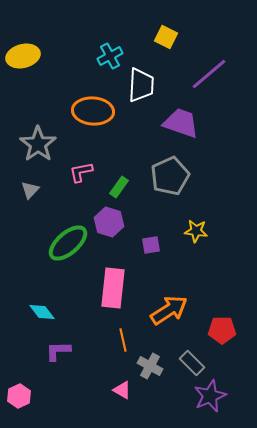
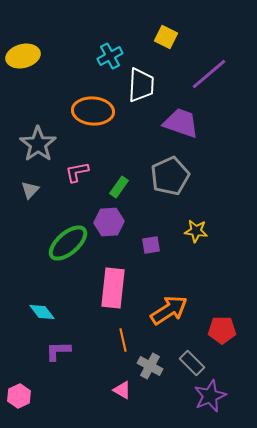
pink L-shape: moved 4 px left
purple hexagon: rotated 20 degrees counterclockwise
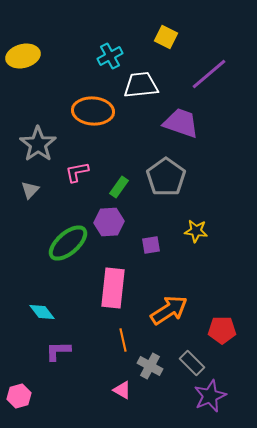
white trapezoid: rotated 99 degrees counterclockwise
gray pentagon: moved 4 px left, 1 px down; rotated 12 degrees counterclockwise
pink hexagon: rotated 10 degrees clockwise
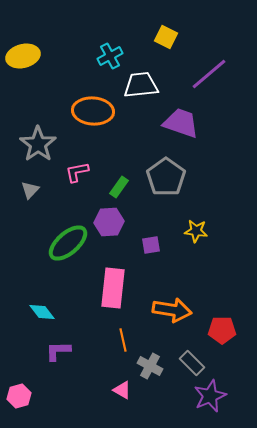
orange arrow: moved 3 px right; rotated 42 degrees clockwise
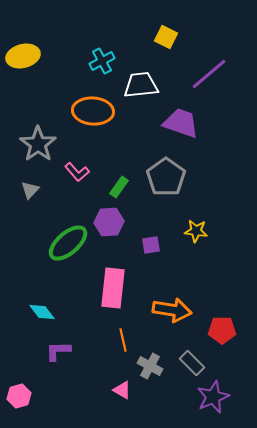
cyan cross: moved 8 px left, 5 px down
pink L-shape: rotated 120 degrees counterclockwise
purple star: moved 3 px right, 1 px down
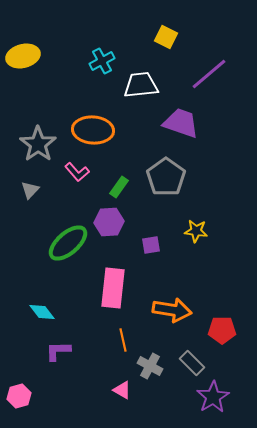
orange ellipse: moved 19 px down
purple star: rotated 8 degrees counterclockwise
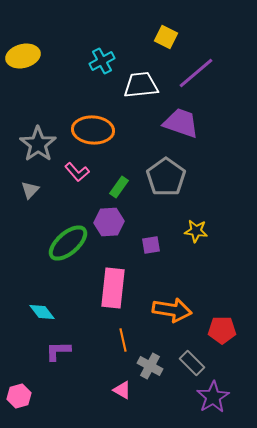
purple line: moved 13 px left, 1 px up
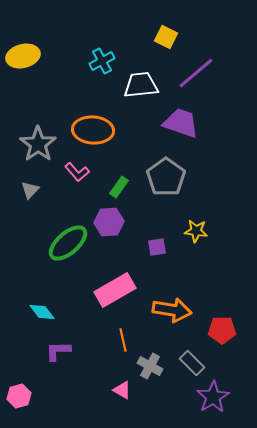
purple square: moved 6 px right, 2 px down
pink rectangle: moved 2 px right, 2 px down; rotated 54 degrees clockwise
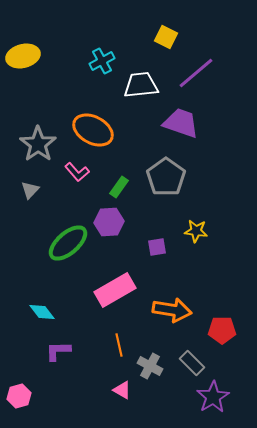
orange ellipse: rotated 24 degrees clockwise
orange line: moved 4 px left, 5 px down
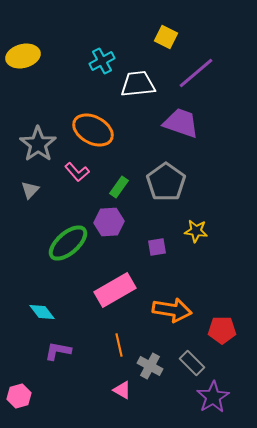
white trapezoid: moved 3 px left, 1 px up
gray pentagon: moved 5 px down
purple L-shape: rotated 12 degrees clockwise
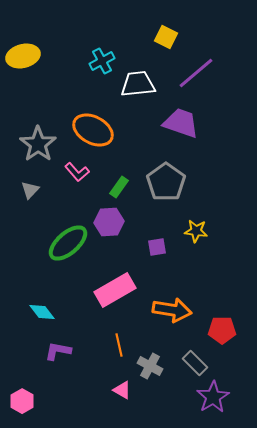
gray rectangle: moved 3 px right
pink hexagon: moved 3 px right, 5 px down; rotated 15 degrees counterclockwise
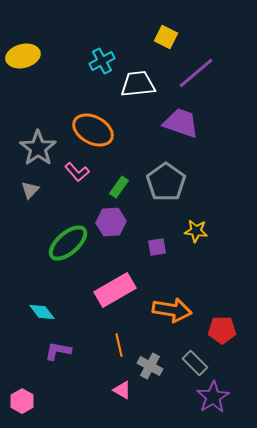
gray star: moved 4 px down
purple hexagon: moved 2 px right
